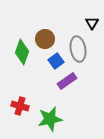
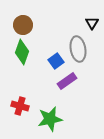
brown circle: moved 22 px left, 14 px up
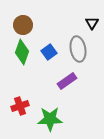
blue square: moved 7 px left, 9 px up
red cross: rotated 36 degrees counterclockwise
green star: rotated 10 degrees clockwise
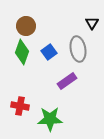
brown circle: moved 3 px right, 1 px down
red cross: rotated 30 degrees clockwise
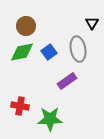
green diamond: rotated 60 degrees clockwise
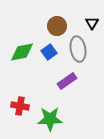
brown circle: moved 31 px right
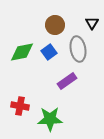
brown circle: moved 2 px left, 1 px up
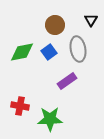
black triangle: moved 1 px left, 3 px up
